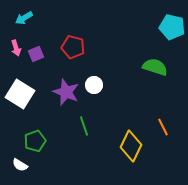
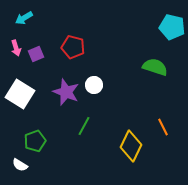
green line: rotated 48 degrees clockwise
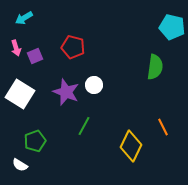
purple square: moved 1 px left, 2 px down
green semicircle: rotated 80 degrees clockwise
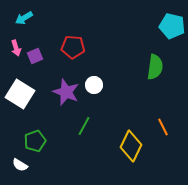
cyan pentagon: moved 1 px up
red pentagon: rotated 10 degrees counterclockwise
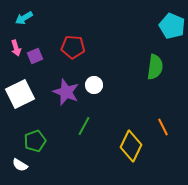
cyan pentagon: rotated 10 degrees clockwise
white square: rotated 32 degrees clockwise
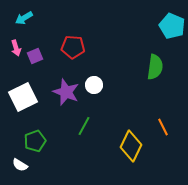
white square: moved 3 px right, 3 px down
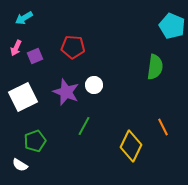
pink arrow: rotated 42 degrees clockwise
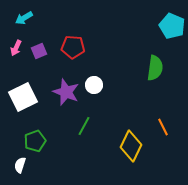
purple square: moved 4 px right, 5 px up
green semicircle: moved 1 px down
white semicircle: rotated 77 degrees clockwise
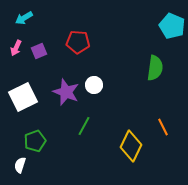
red pentagon: moved 5 px right, 5 px up
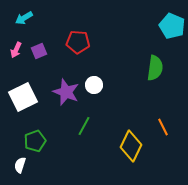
pink arrow: moved 2 px down
